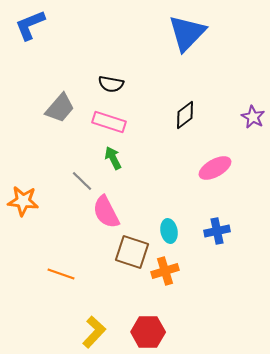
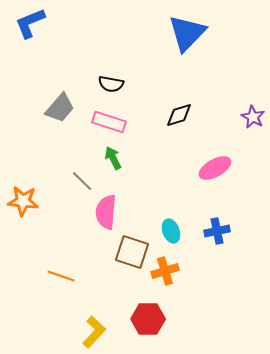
blue L-shape: moved 2 px up
black diamond: moved 6 px left; rotated 20 degrees clockwise
pink semicircle: rotated 32 degrees clockwise
cyan ellipse: moved 2 px right; rotated 10 degrees counterclockwise
orange line: moved 2 px down
red hexagon: moved 13 px up
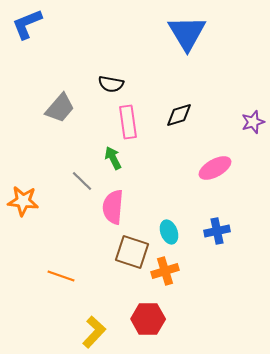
blue L-shape: moved 3 px left, 1 px down
blue triangle: rotated 15 degrees counterclockwise
purple star: moved 5 px down; rotated 25 degrees clockwise
pink rectangle: moved 19 px right; rotated 64 degrees clockwise
pink semicircle: moved 7 px right, 5 px up
cyan ellipse: moved 2 px left, 1 px down
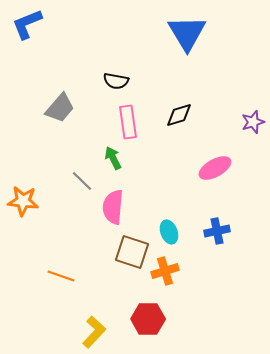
black semicircle: moved 5 px right, 3 px up
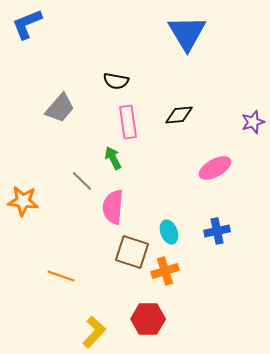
black diamond: rotated 12 degrees clockwise
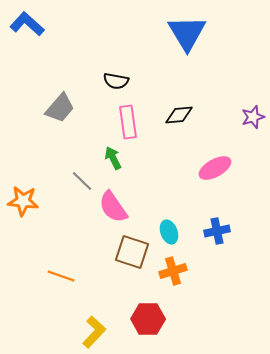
blue L-shape: rotated 64 degrees clockwise
purple star: moved 5 px up
pink semicircle: rotated 40 degrees counterclockwise
orange cross: moved 8 px right
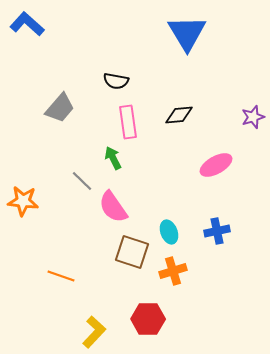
pink ellipse: moved 1 px right, 3 px up
